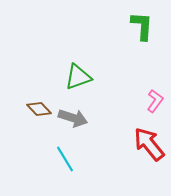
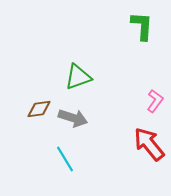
brown diamond: rotated 55 degrees counterclockwise
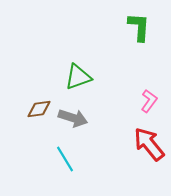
green L-shape: moved 3 px left, 1 px down
pink L-shape: moved 6 px left
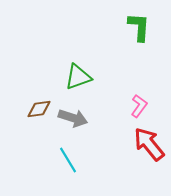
pink L-shape: moved 10 px left, 5 px down
cyan line: moved 3 px right, 1 px down
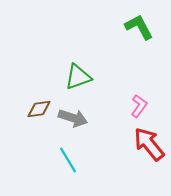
green L-shape: rotated 32 degrees counterclockwise
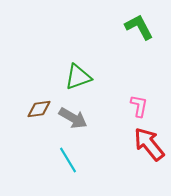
pink L-shape: rotated 25 degrees counterclockwise
gray arrow: rotated 12 degrees clockwise
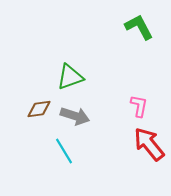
green triangle: moved 8 px left
gray arrow: moved 2 px right, 2 px up; rotated 12 degrees counterclockwise
cyan line: moved 4 px left, 9 px up
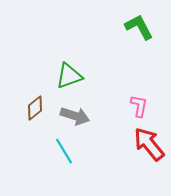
green triangle: moved 1 px left, 1 px up
brown diamond: moved 4 px left, 1 px up; rotated 30 degrees counterclockwise
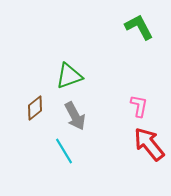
gray arrow: rotated 44 degrees clockwise
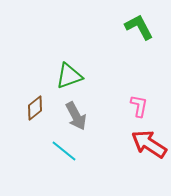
gray arrow: moved 1 px right
red arrow: rotated 18 degrees counterclockwise
cyan line: rotated 20 degrees counterclockwise
